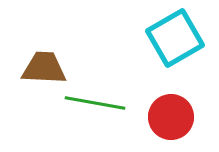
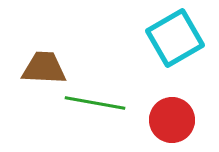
red circle: moved 1 px right, 3 px down
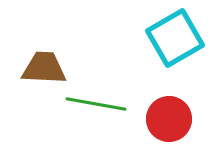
green line: moved 1 px right, 1 px down
red circle: moved 3 px left, 1 px up
